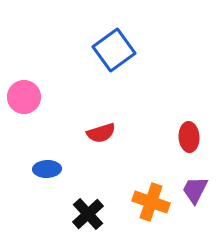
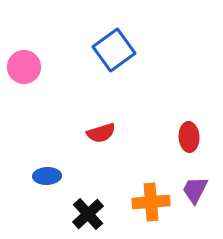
pink circle: moved 30 px up
blue ellipse: moved 7 px down
orange cross: rotated 24 degrees counterclockwise
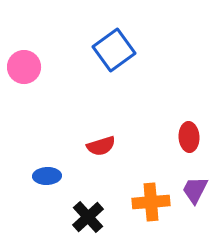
red semicircle: moved 13 px down
black cross: moved 3 px down
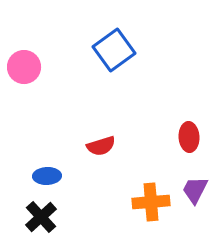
black cross: moved 47 px left
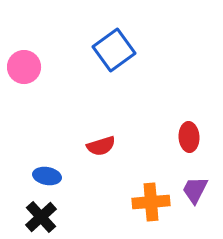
blue ellipse: rotated 12 degrees clockwise
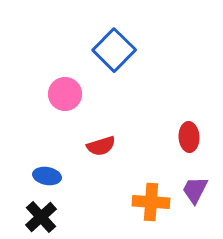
blue square: rotated 9 degrees counterclockwise
pink circle: moved 41 px right, 27 px down
orange cross: rotated 9 degrees clockwise
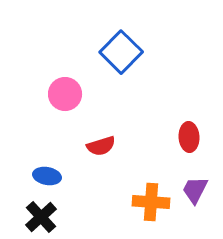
blue square: moved 7 px right, 2 px down
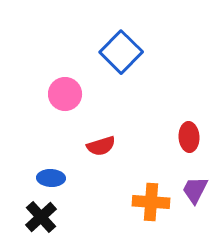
blue ellipse: moved 4 px right, 2 px down; rotated 8 degrees counterclockwise
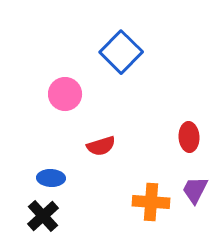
black cross: moved 2 px right, 1 px up
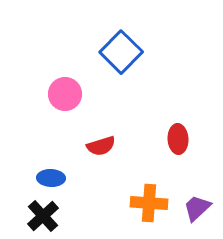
red ellipse: moved 11 px left, 2 px down
purple trapezoid: moved 2 px right, 18 px down; rotated 20 degrees clockwise
orange cross: moved 2 px left, 1 px down
